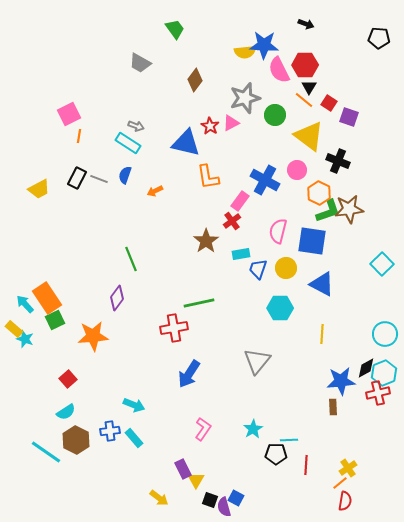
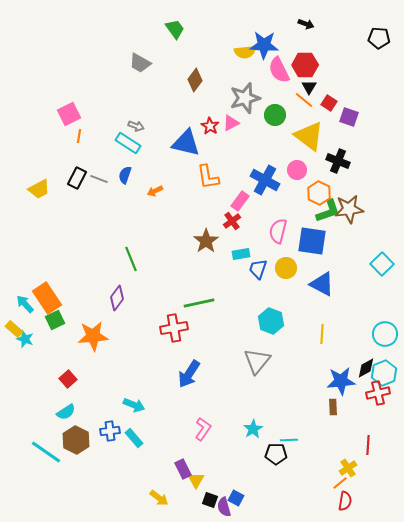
cyan hexagon at (280, 308): moved 9 px left, 13 px down; rotated 20 degrees clockwise
red line at (306, 465): moved 62 px right, 20 px up
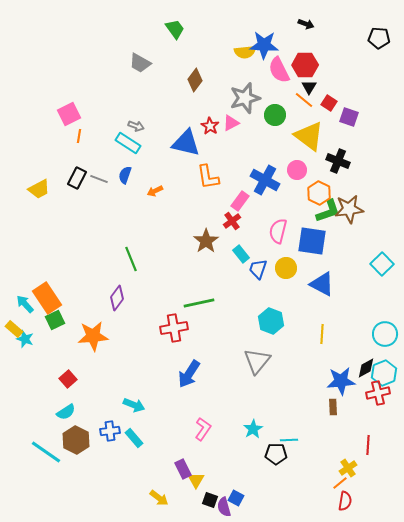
cyan rectangle at (241, 254): rotated 60 degrees clockwise
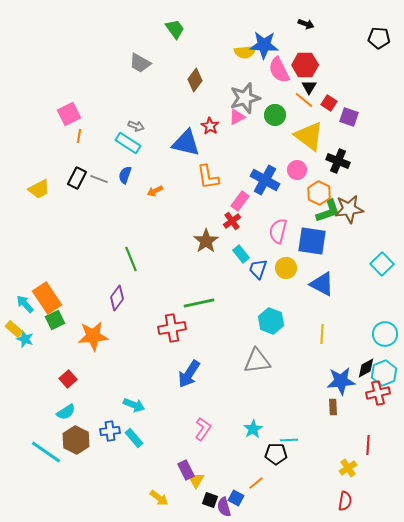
pink triangle at (231, 123): moved 6 px right, 6 px up
red cross at (174, 328): moved 2 px left
gray triangle at (257, 361): rotated 44 degrees clockwise
purple rectangle at (183, 469): moved 3 px right, 1 px down
orange line at (340, 483): moved 84 px left
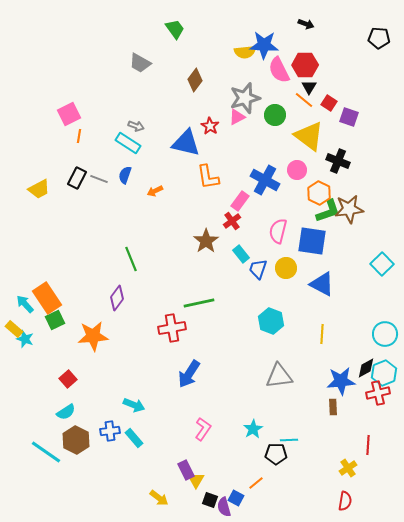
gray triangle at (257, 361): moved 22 px right, 15 px down
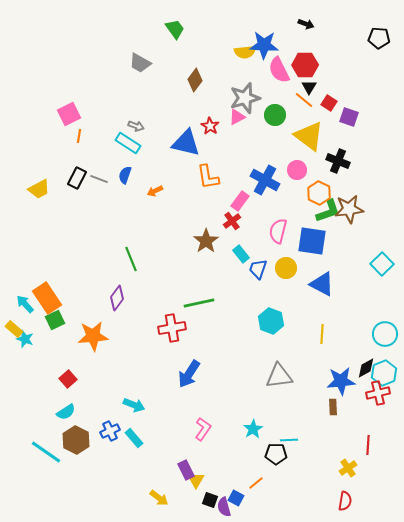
blue cross at (110, 431): rotated 18 degrees counterclockwise
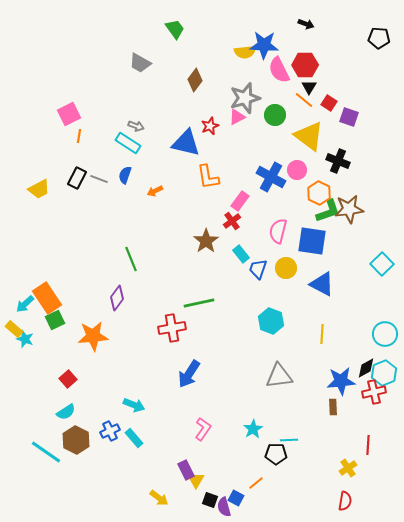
red star at (210, 126): rotated 18 degrees clockwise
blue cross at (265, 180): moved 6 px right, 3 px up
cyan arrow at (25, 304): rotated 90 degrees counterclockwise
red cross at (378, 393): moved 4 px left, 1 px up
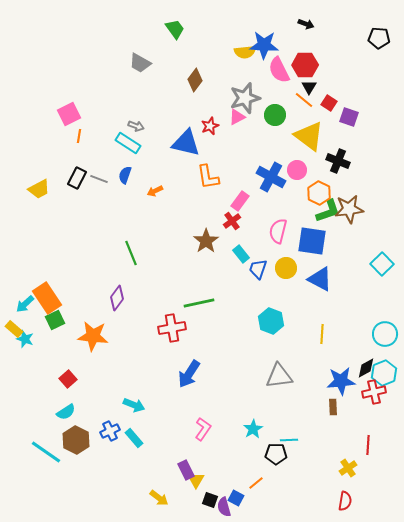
green line at (131, 259): moved 6 px up
blue triangle at (322, 284): moved 2 px left, 5 px up
orange star at (93, 336): rotated 12 degrees clockwise
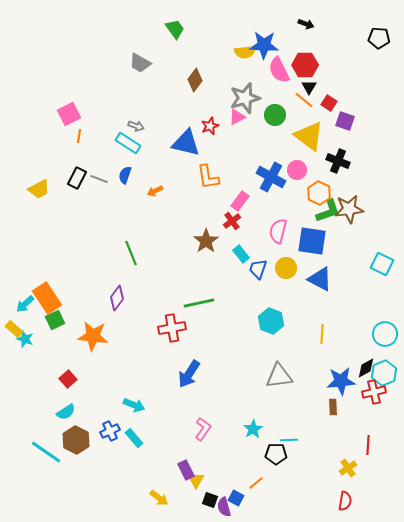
purple square at (349, 117): moved 4 px left, 4 px down
cyan square at (382, 264): rotated 20 degrees counterclockwise
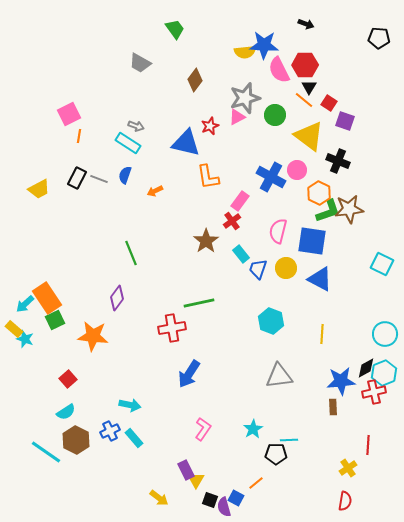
cyan arrow at (134, 405): moved 4 px left; rotated 10 degrees counterclockwise
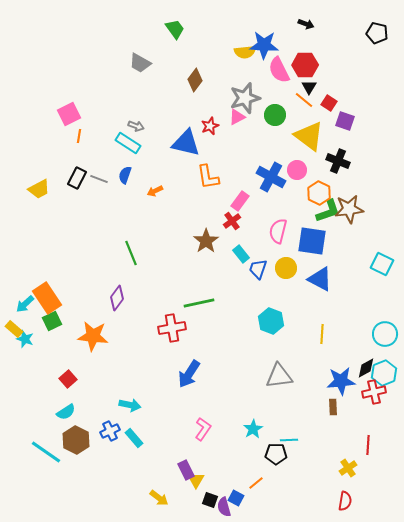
black pentagon at (379, 38): moved 2 px left, 5 px up; rotated 10 degrees clockwise
green square at (55, 320): moved 3 px left, 1 px down
